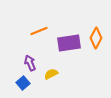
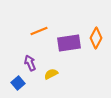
blue square: moved 5 px left
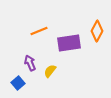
orange diamond: moved 1 px right, 7 px up
yellow semicircle: moved 1 px left, 3 px up; rotated 24 degrees counterclockwise
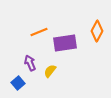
orange line: moved 1 px down
purple rectangle: moved 4 px left
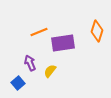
orange diamond: rotated 10 degrees counterclockwise
purple rectangle: moved 2 px left
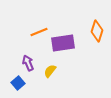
purple arrow: moved 2 px left
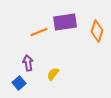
purple rectangle: moved 2 px right, 21 px up
purple arrow: rotated 14 degrees clockwise
yellow semicircle: moved 3 px right, 3 px down
blue square: moved 1 px right
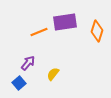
purple arrow: rotated 49 degrees clockwise
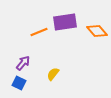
orange diamond: rotated 60 degrees counterclockwise
purple arrow: moved 5 px left
blue square: rotated 24 degrees counterclockwise
